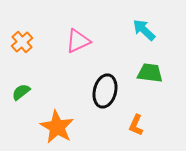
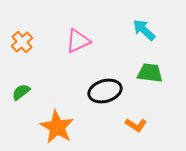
black ellipse: rotated 60 degrees clockwise
orange L-shape: rotated 80 degrees counterclockwise
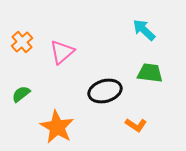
pink triangle: moved 16 px left, 11 px down; rotated 16 degrees counterclockwise
green semicircle: moved 2 px down
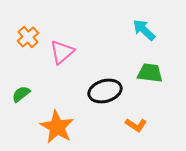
orange cross: moved 6 px right, 5 px up
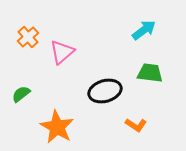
cyan arrow: rotated 100 degrees clockwise
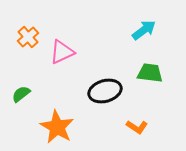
pink triangle: rotated 16 degrees clockwise
orange L-shape: moved 1 px right, 2 px down
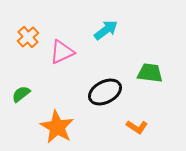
cyan arrow: moved 38 px left
black ellipse: moved 1 px down; rotated 12 degrees counterclockwise
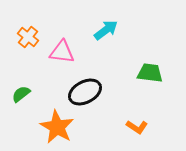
orange cross: rotated 10 degrees counterclockwise
pink triangle: rotated 32 degrees clockwise
black ellipse: moved 20 px left
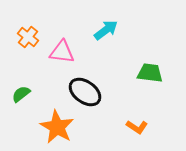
black ellipse: rotated 64 degrees clockwise
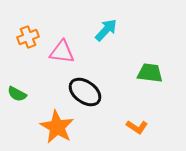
cyan arrow: rotated 10 degrees counterclockwise
orange cross: rotated 30 degrees clockwise
green semicircle: moved 4 px left; rotated 114 degrees counterclockwise
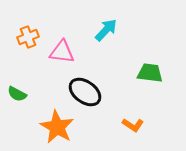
orange L-shape: moved 4 px left, 2 px up
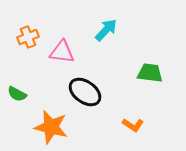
orange star: moved 6 px left; rotated 16 degrees counterclockwise
